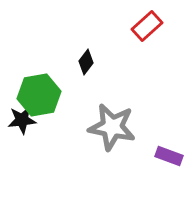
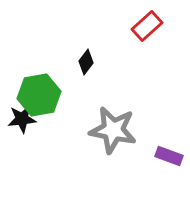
black star: moved 1 px up
gray star: moved 1 px right, 3 px down
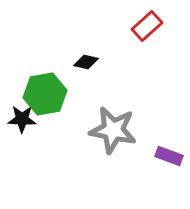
black diamond: rotated 65 degrees clockwise
green hexagon: moved 6 px right, 1 px up
black star: rotated 8 degrees clockwise
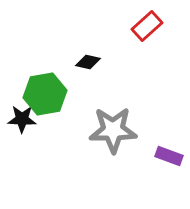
black diamond: moved 2 px right
gray star: rotated 12 degrees counterclockwise
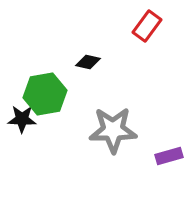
red rectangle: rotated 12 degrees counterclockwise
purple rectangle: rotated 36 degrees counterclockwise
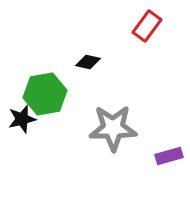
black star: rotated 16 degrees counterclockwise
gray star: moved 2 px up
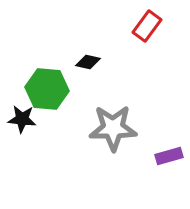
green hexagon: moved 2 px right, 5 px up; rotated 15 degrees clockwise
black star: rotated 20 degrees clockwise
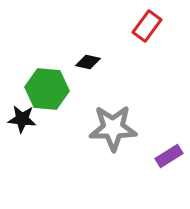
purple rectangle: rotated 16 degrees counterclockwise
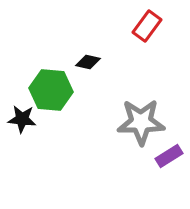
green hexagon: moved 4 px right, 1 px down
gray star: moved 28 px right, 6 px up
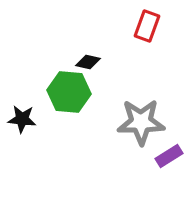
red rectangle: rotated 16 degrees counterclockwise
green hexagon: moved 18 px right, 2 px down
